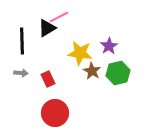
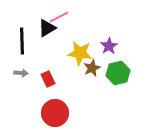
brown star: moved 3 px up; rotated 18 degrees clockwise
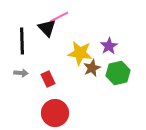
black triangle: rotated 42 degrees counterclockwise
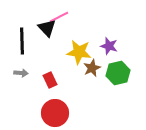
purple star: rotated 24 degrees counterclockwise
yellow star: moved 1 px left, 1 px up
red rectangle: moved 2 px right, 1 px down
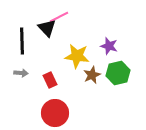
yellow star: moved 2 px left, 4 px down
brown star: moved 7 px down
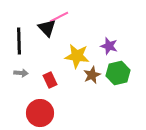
black line: moved 3 px left
red circle: moved 15 px left
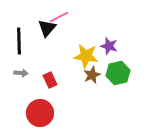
black triangle: rotated 24 degrees clockwise
yellow star: moved 9 px right
